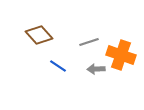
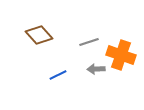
blue line: moved 9 px down; rotated 60 degrees counterclockwise
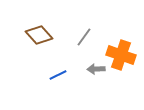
gray line: moved 5 px left, 5 px up; rotated 36 degrees counterclockwise
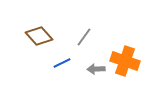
brown diamond: moved 1 px down
orange cross: moved 4 px right, 6 px down
blue line: moved 4 px right, 12 px up
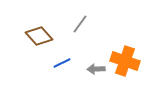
gray line: moved 4 px left, 13 px up
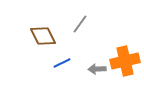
brown diamond: moved 4 px right; rotated 16 degrees clockwise
orange cross: rotated 32 degrees counterclockwise
gray arrow: moved 1 px right
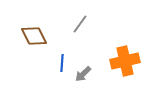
brown diamond: moved 9 px left
blue line: rotated 60 degrees counterclockwise
gray arrow: moved 14 px left, 5 px down; rotated 42 degrees counterclockwise
